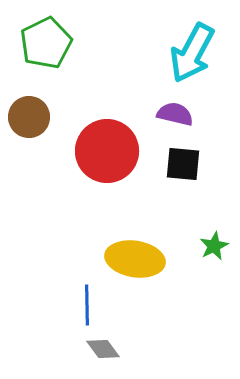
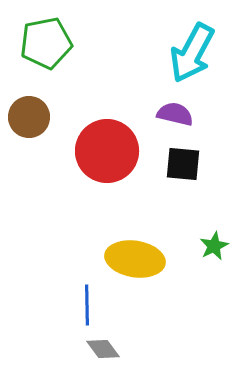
green pentagon: rotated 15 degrees clockwise
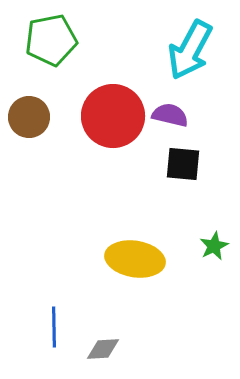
green pentagon: moved 5 px right, 3 px up
cyan arrow: moved 2 px left, 3 px up
purple semicircle: moved 5 px left, 1 px down
red circle: moved 6 px right, 35 px up
blue line: moved 33 px left, 22 px down
gray diamond: rotated 56 degrees counterclockwise
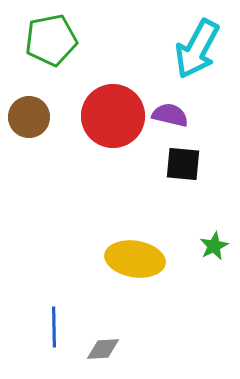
cyan arrow: moved 7 px right, 1 px up
